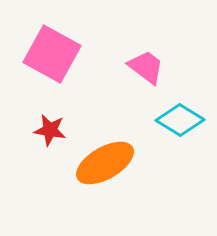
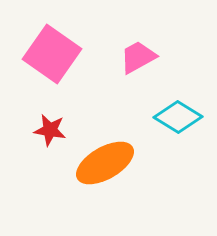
pink square: rotated 6 degrees clockwise
pink trapezoid: moved 8 px left, 10 px up; rotated 66 degrees counterclockwise
cyan diamond: moved 2 px left, 3 px up
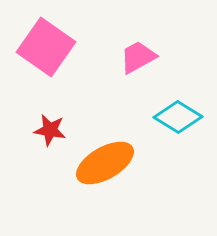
pink square: moved 6 px left, 7 px up
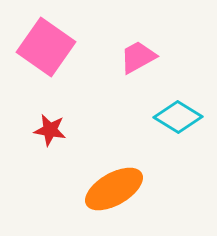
orange ellipse: moved 9 px right, 26 px down
